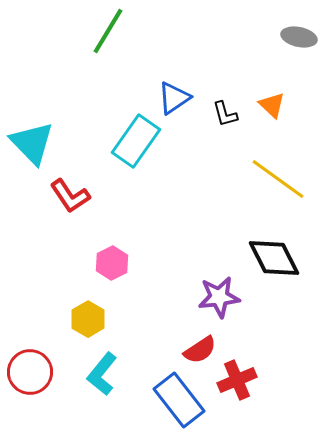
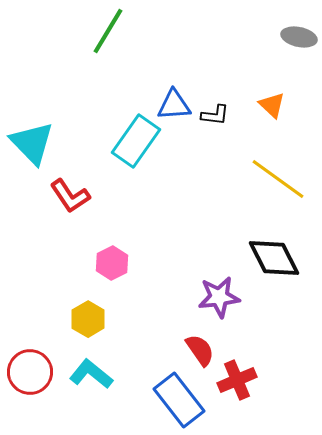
blue triangle: moved 7 px down; rotated 30 degrees clockwise
black L-shape: moved 10 px left, 1 px down; rotated 68 degrees counterclockwise
red semicircle: rotated 92 degrees counterclockwise
cyan L-shape: moved 11 px left; rotated 90 degrees clockwise
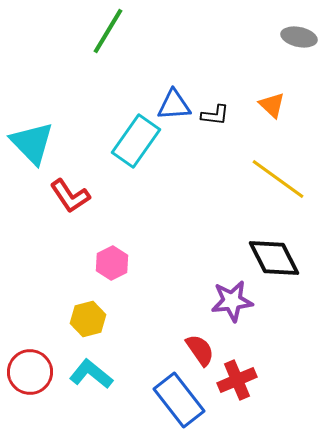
purple star: moved 13 px right, 4 px down
yellow hexagon: rotated 16 degrees clockwise
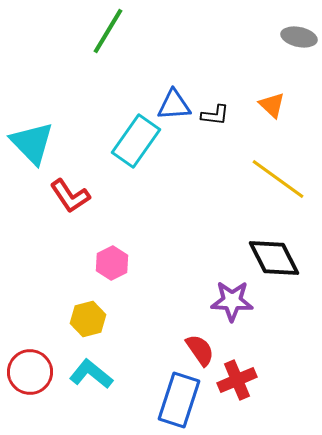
purple star: rotated 9 degrees clockwise
blue rectangle: rotated 56 degrees clockwise
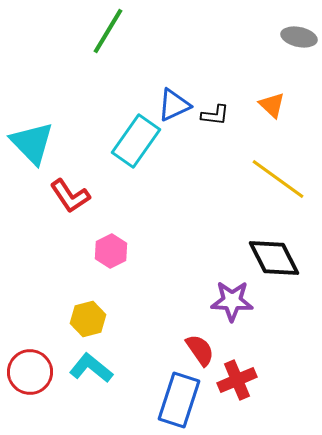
blue triangle: rotated 21 degrees counterclockwise
pink hexagon: moved 1 px left, 12 px up
cyan L-shape: moved 6 px up
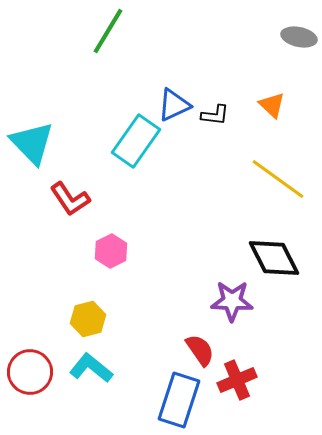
red L-shape: moved 3 px down
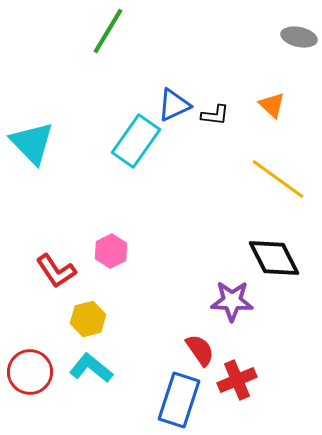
red L-shape: moved 14 px left, 72 px down
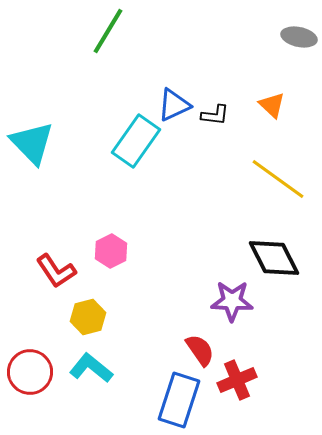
yellow hexagon: moved 2 px up
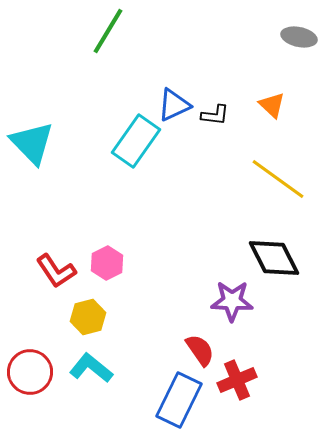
pink hexagon: moved 4 px left, 12 px down
blue rectangle: rotated 8 degrees clockwise
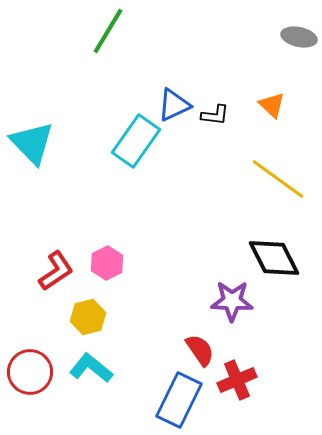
red L-shape: rotated 90 degrees counterclockwise
